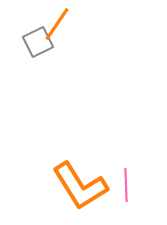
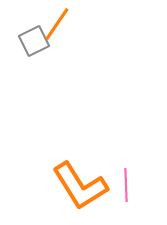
gray square: moved 4 px left, 1 px up
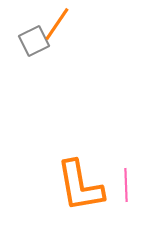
orange L-shape: rotated 22 degrees clockwise
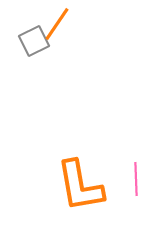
pink line: moved 10 px right, 6 px up
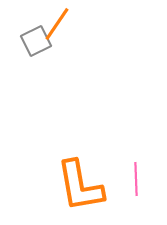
gray square: moved 2 px right
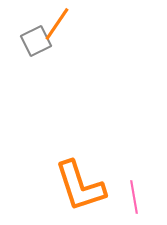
pink line: moved 2 px left, 18 px down; rotated 8 degrees counterclockwise
orange L-shape: rotated 8 degrees counterclockwise
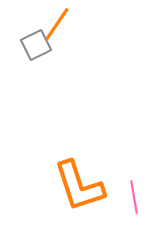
gray square: moved 4 px down
orange L-shape: moved 1 px left
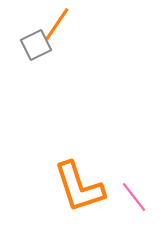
orange L-shape: moved 1 px down
pink line: rotated 28 degrees counterclockwise
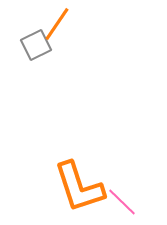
pink line: moved 12 px left, 5 px down; rotated 8 degrees counterclockwise
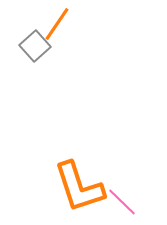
gray square: moved 1 px left, 1 px down; rotated 16 degrees counterclockwise
